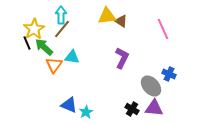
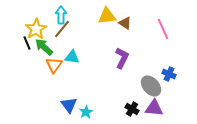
brown triangle: moved 4 px right, 2 px down
yellow star: moved 2 px right
blue triangle: rotated 30 degrees clockwise
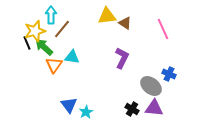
cyan arrow: moved 10 px left
yellow star: moved 1 px left, 2 px down; rotated 15 degrees clockwise
gray ellipse: rotated 10 degrees counterclockwise
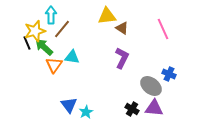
brown triangle: moved 3 px left, 5 px down
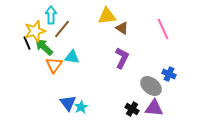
blue triangle: moved 1 px left, 2 px up
cyan star: moved 5 px left, 5 px up
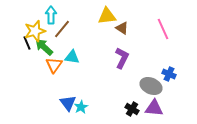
gray ellipse: rotated 15 degrees counterclockwise
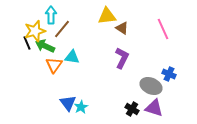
green arrow: moved 1 px right, 1 px up; rotated 18 degrees counterclockwise
purple triangle: rotated 12 degrees clockwise
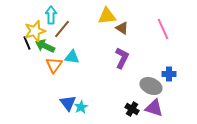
blue cross: rotated 24 degrees counterclockwise
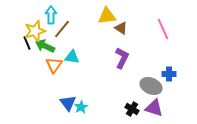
brown triangle: moved 1 px left
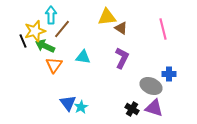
yellow triangle: moved 1 px down
pink line: rotated 10 degrees clockwise
black line: moved 4 px left, 2 px up
cyan triangle: moved 11 px right
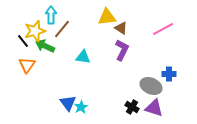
pink line: rotated 75 degrees clockwise
black line: rotated 16 degrees counterclockwise
purple L-shape: moved 8 px up
orange triangle: moved 27 px left
black cross: moved 2 px up
